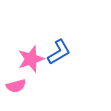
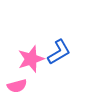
pink semicircle: moved 1 px right
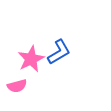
pink star: rotated 8 degrees counterclockwise
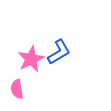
pink semicircle: moved 3 px down; rotated 96 degrees clockwise
